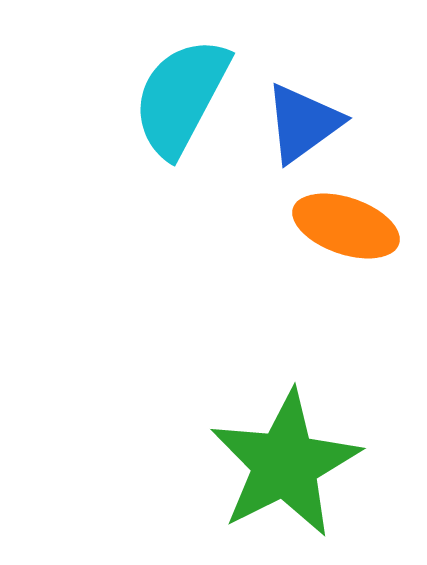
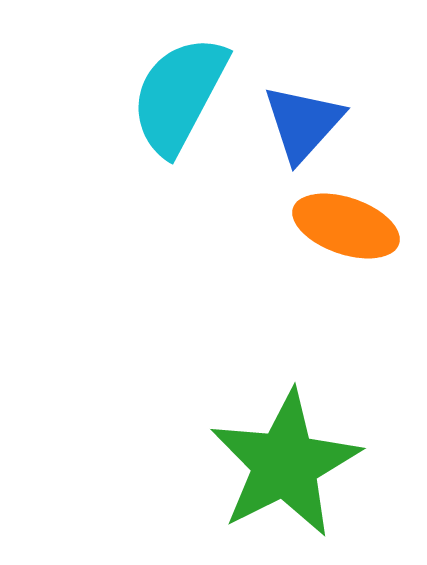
cyan semicircle: moved 2 px left, 2 px up
blue triangle: rotated 12 degrees counterclockwise
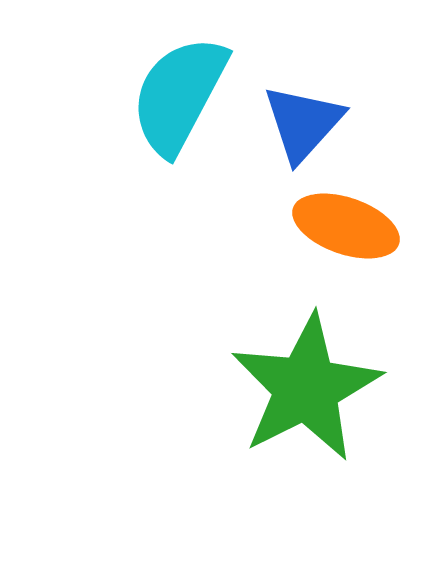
green star: moved 21 px right, 76 px up
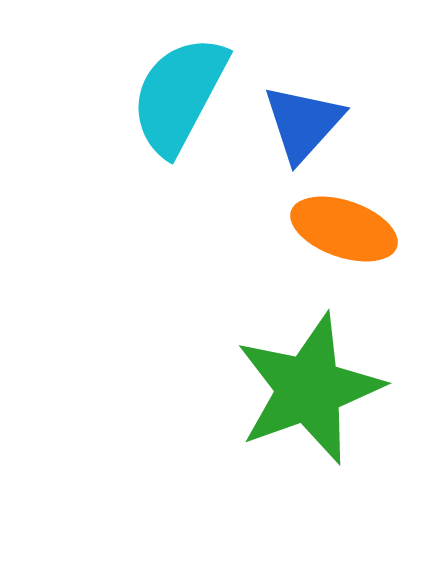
orange ellipse: moved 2 px left, 3 px down
green star: moved 3 px right, 1 px down; rotated 7 degrees clockwise
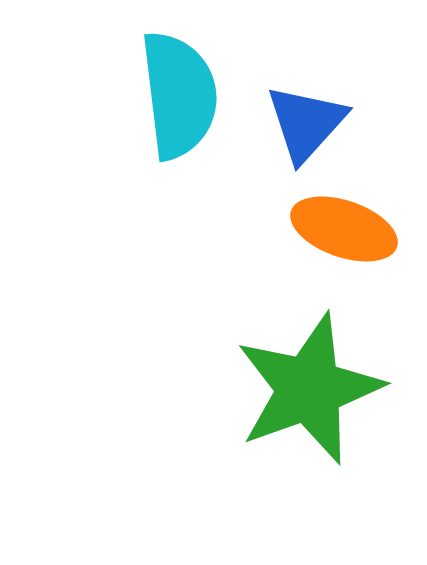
cyan semicircle: rotated 145 degrees clockwise
blue triangle: moved 3 px right
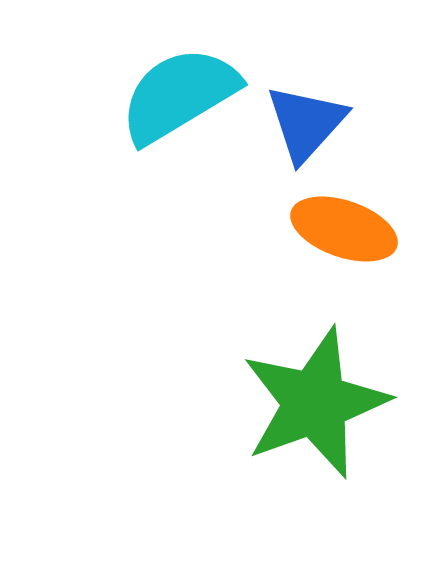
cyan semicircle: rotated 114 degrees counterclockwise
green star: moved 6 px right, 14 px down
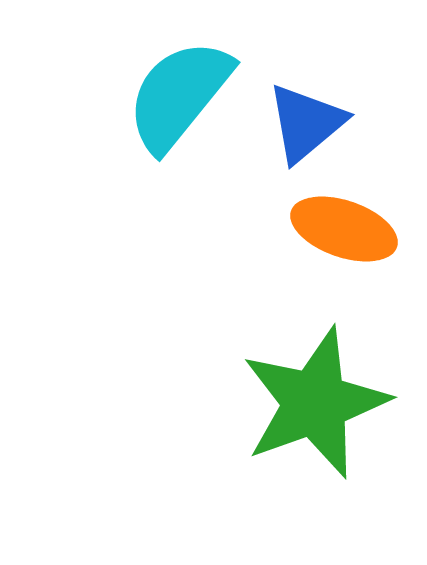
cyan semicircle: rotated 20 degrees counterclockwise
blue triangle: rotated 8 degrees clockwise
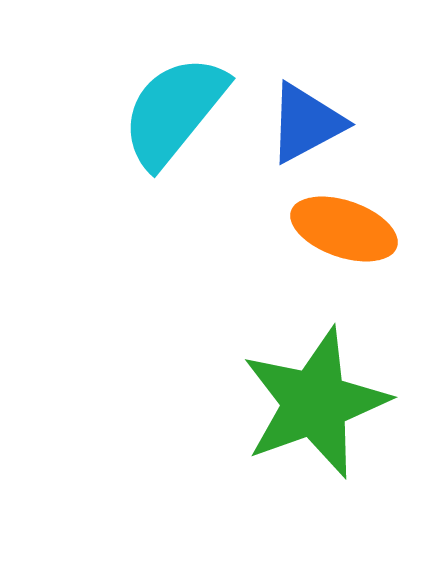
cyan semicircle: moved 5 px left, 16 px down
blue triangle: rotated 12 degrees clockwise
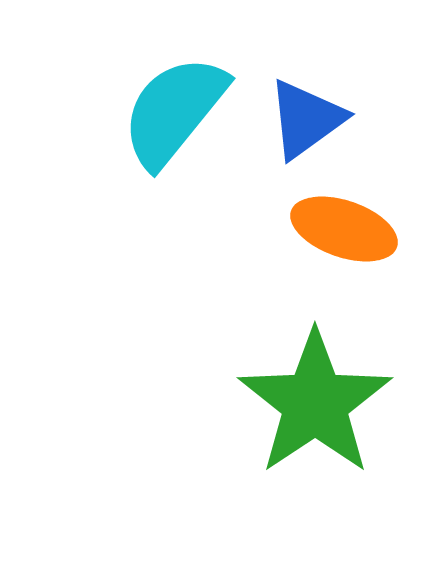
blue triangle: moved 4 px up; rotated 8 degrees counterclockwise
green star: rotated 14 degrees counterclockwise
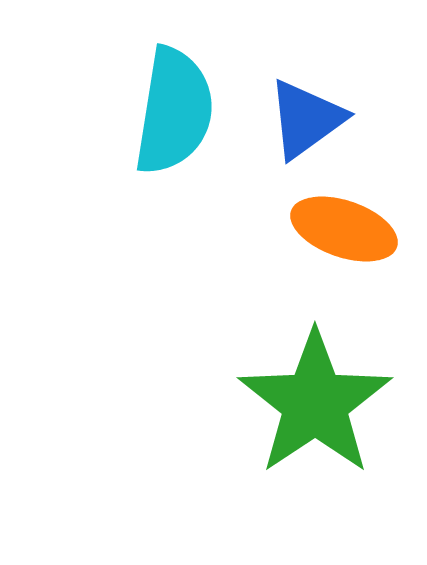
cyan semicircle: rotated 150 degrees clockwise
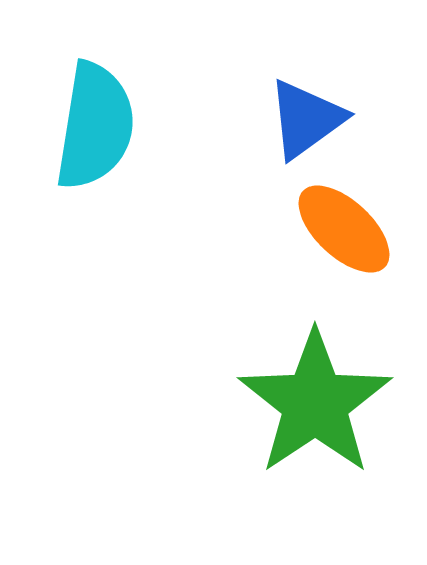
cyan semicircle: moved 79 px left, 15 px down
orange ellipse: rotated 24 degrees clockwise
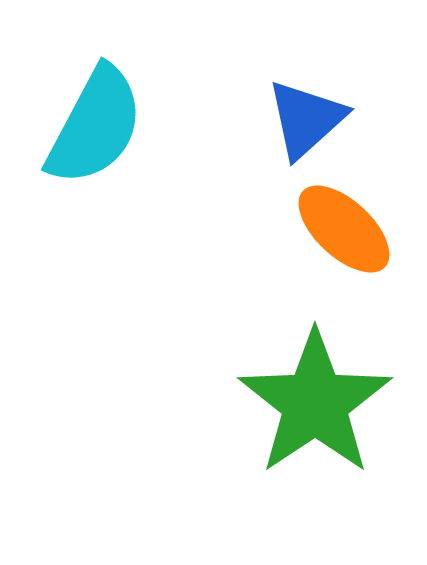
blue triangle: rotated 6 degrees counterclockwise
cyan semicircle: rotated 19 degrees clockwise
